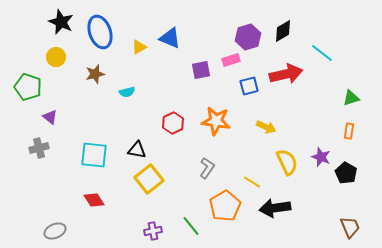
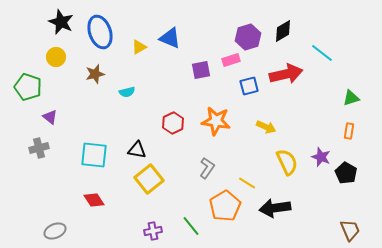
yellow line: moved 5 px left, 1 px down
brown trapezoid: moved 3 px down
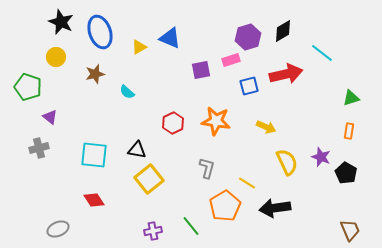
cyan semicircle: rotated 56 degrees clockwise
gray L-shape: rotated 20 degrees counterclockwise
gray ellipse: moved 3 px right, 2 px up
